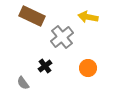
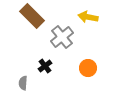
brown rectangle: rotated 20 degrees clockwise
gray semicircle: rotated 40 degrees clockwise
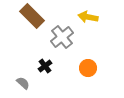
gray semicircle: rotated 128 degrees clockwise
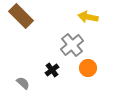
brown rectangle: moved 11 px left
gray cross: moved 10 px right, 8 px down
black cross: moved 7 px right, 4 px down
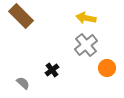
yellow arrow: moved 2 px left, 1 px down
gray cross: moved 14 px right
orange circle: moved 19 px right
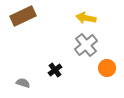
brown rectangle: moved 2 px right; rotated 70 degrees counterclockwise
black cross: moved 3 px right
gray semicircle: rotated 24 degrees counterclockwise
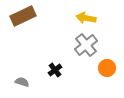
gray semicircle: moved 1 px left, 1 px up
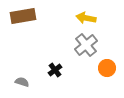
brown rectangle: rotated 15 degrees clockwise
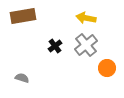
black cross: moved 24 px up
gray semicircle: moved 4 px up
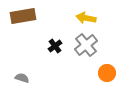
orange circle: moved 5 px down
